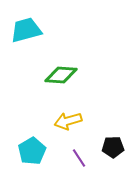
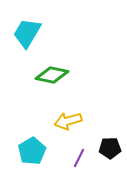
cyan trapezoid: moved 1 px right, 3 px down; rotated 44 degrees counterclockwise
green diamond: moved 9 px left; rotated 8 degrees clockwise
black pentagon: moved 3 px left, 1 px down
purple line: rotated 60 degrees clockwise
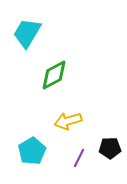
green diamond: moved 2 px right; rotated 40 degrees counterclockwise
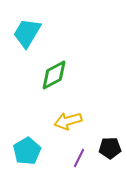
cyan pentagon: moved 5 px left
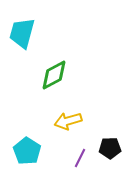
cyan trapezoid: moved 5 px left; rotated 16 degrees counterclockwise
cyan pentagon: rotated 8 degrees counterclockwise
purple line: moved 1 px right
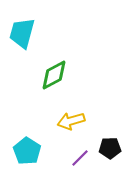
yellow arrow: moved 3 px right
purple line: rotated 18 degrees clockwise
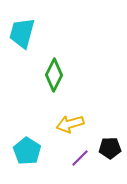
green diamond: rotated 36 degrees counterclockwise
yellow arrow: moved 1 px left, 3 px down
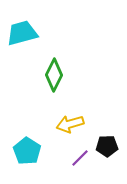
cyan trapezoid: rotated 60 degrees clockwise
black pentagon: moved 3 px left, 2 px up
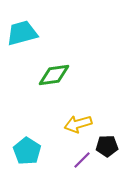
green diamond: rotated 56 degrees clockwise
yellow arrow: moved 8 px right
purple line: moved 2 px right, 2 px down
